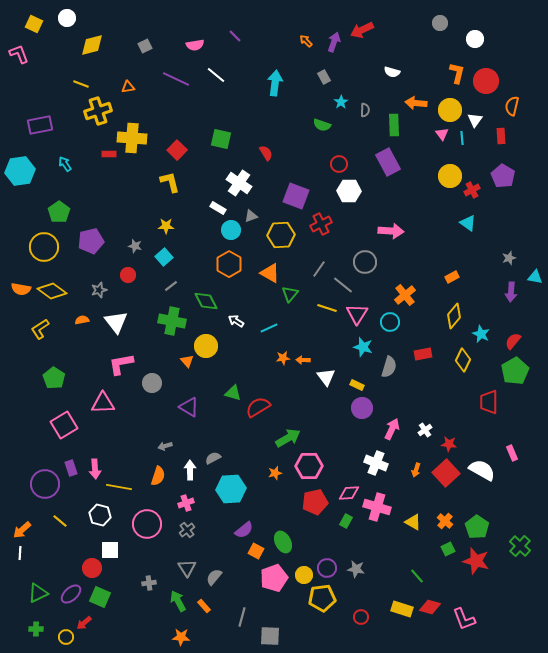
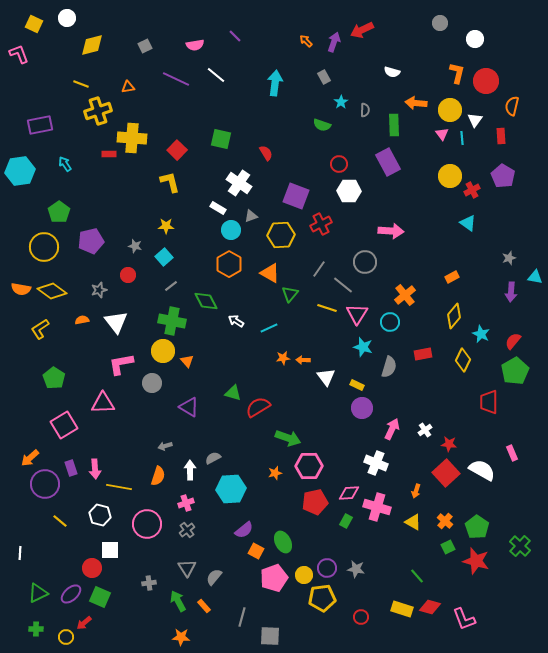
yellow circle at (206, 346): moved 43 px left, 5 px down
green arrow at (288, 438): rotated 50 degrees clockwise
orange arrow at (416, 470): moved 21 px down
orange arrow at (22, 530): moved 8 px right, 72 px up
green square at (448, 549): moved 2 px up
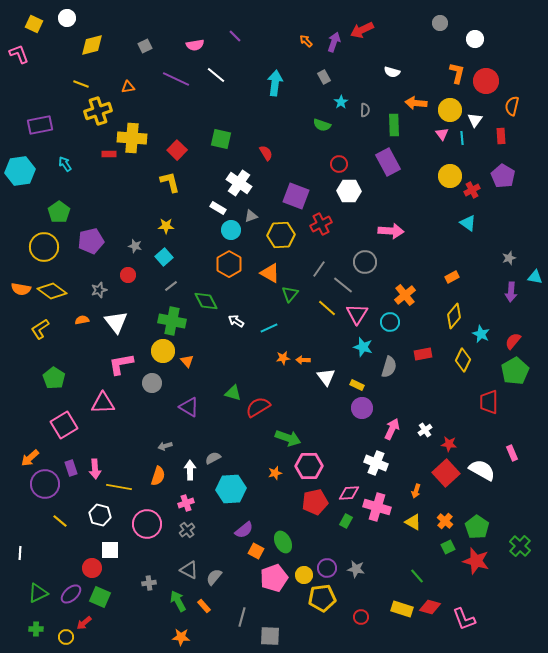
yellow line at (327, 308): rotated 24 degrees clockwise
gray triangle at (187, 568): moved 2 px right, 2 px down; rotated 30 degrees counterclockwise
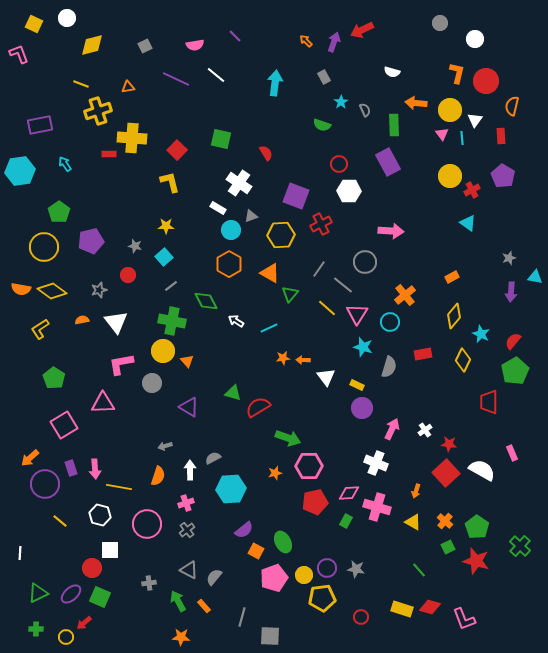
gray semicircle at (365, 110): rotated 24 degrees counterclockwise
green line at (417, 576): moved 2 px right, 6 px up
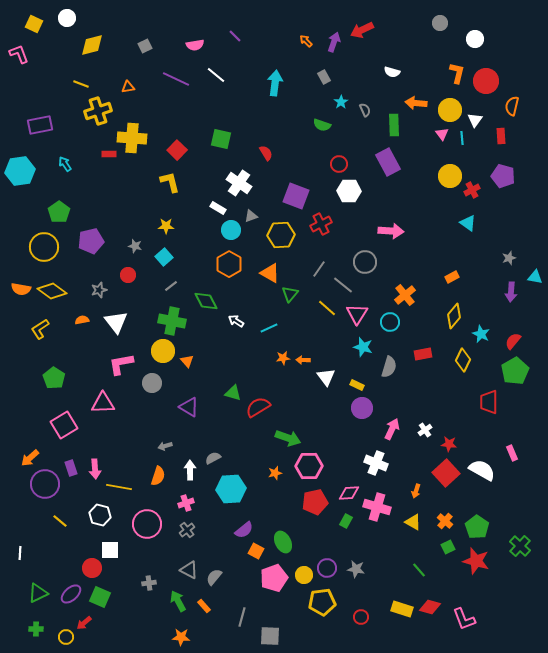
purple pentagon at (503, 176): rotated 15 degrees counterclockwise
yellow pentagon at (322, 598): moved 4 px down
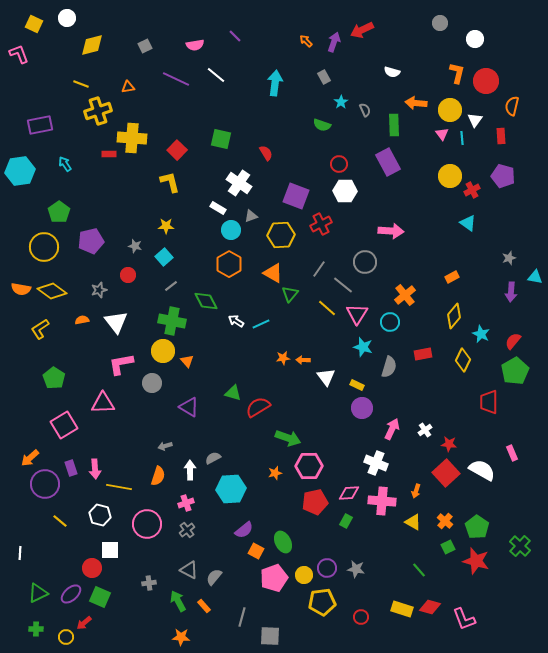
white hexagon at (349, 191): moved 4 px left
orange triangle at (270, 273): moved 3 px right
cyan line at (269, 328): moved 8 px left, 4 px up
pink cross at (377, 507): moved 5 px right, 6 px up; rotated 12 degrees counterclockwise
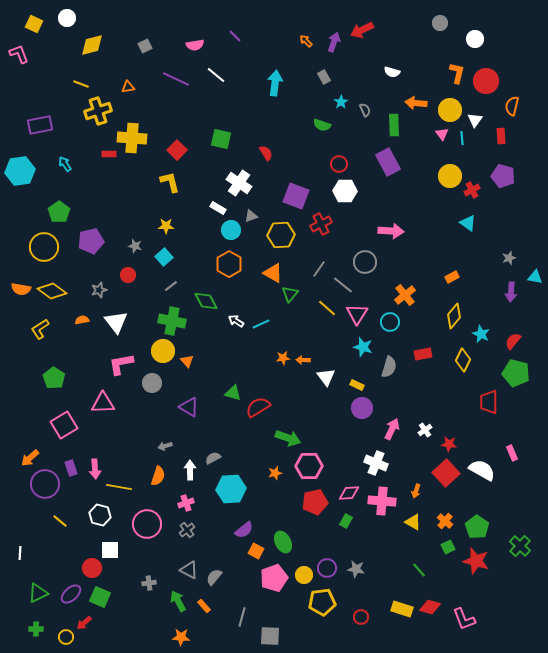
green pentagon at (515, 371): moved 1 px right, 2 px down; rotated 28 degrees counterclockwise
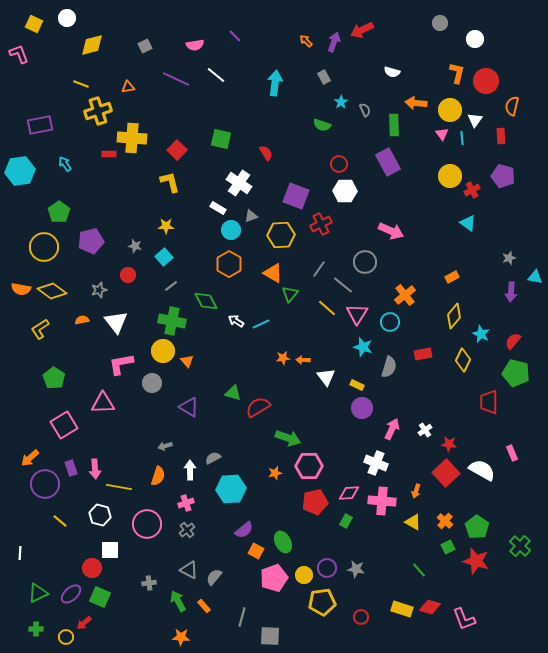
pink arrow at (391, 231): rotated 20 degrees clockwise
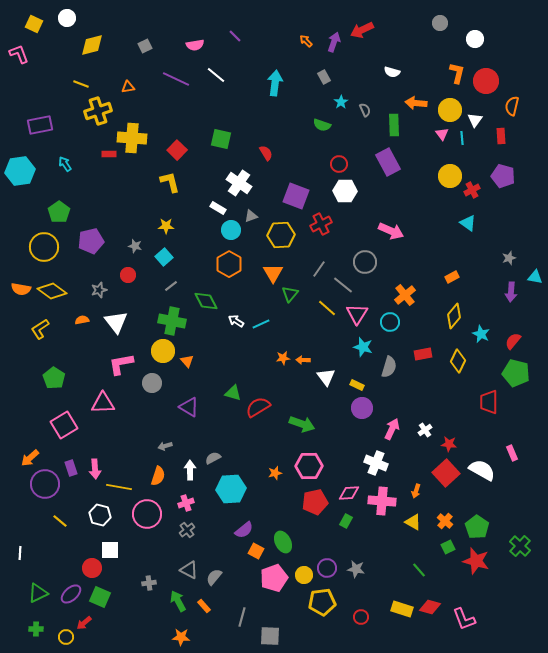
orange triangle at (273, 273): rotated 30 degrees clockwise
yellow diamond at (463, 360): moved 5 px left, 1 px down
green arrow at (288, 438): moved 14 px right, 14 px up
pink circle at (147, 524): moved 10 px up
